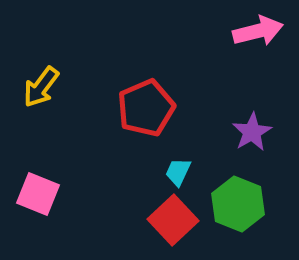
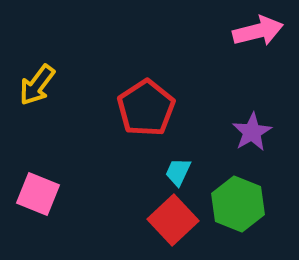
yellow arrow: moved 4 px left, 2 px up
red pentagon: rotated 10 degrees counterclockwise
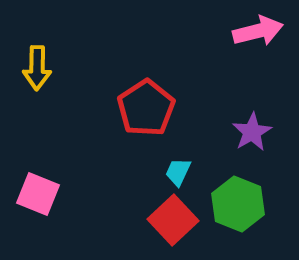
yellow arrow: moved 17 px up; rotated 36 degrees counterclockwise
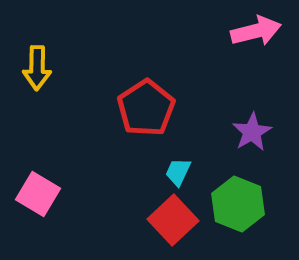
pink arrow: moved 2 px left
pink square: rotated 9 degrees clockwise
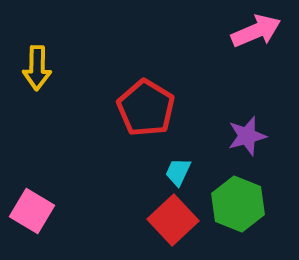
pink arrow: rotated 9 degrees counterclockwise
red pentagon: rotated 8 degrees counterclockwise
purple star: moved 5 px left, 4 px down; rotated 15 degrees clockwise
pink square: moved 6 px left, 17 px down
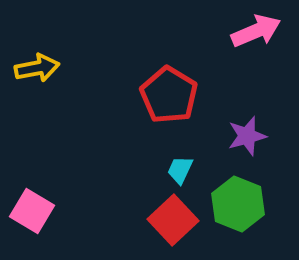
yellow arrow: rotated 102 degrees counterclockwise
red pentagon: moved 23 px right, 13 px up
cyan trapezoid: moved 2 px right, 2 px up
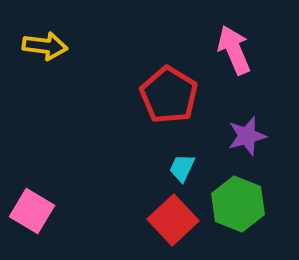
pink arrow: moved 22 px left, 19 px down; rotated 90 degrees counterclockwise
yellow arrow: moved 8 px right, 22 px up; rotated 18 degrees clockwise
cyan trapezoid: moved 2 px right, 2 px up
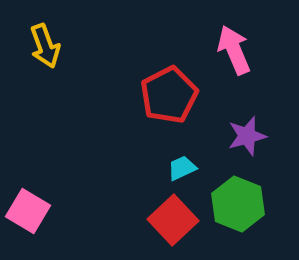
yellow arrow: rotated 63 degrees clockwise
red pentagon: rotated 14 degrees clockwise
cyan trapezoid: rotated 40 degrees clockwise
pink square: moved 4 px left
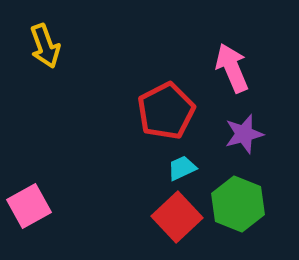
pink arrow: moved 2 px left, 18 px down
red pentagon: moved 3 px left, 16 px down
purple star: moved 3 px left, 2 px up
pink square: moved 1 px right, 5 px up; rotated 30 degrees clockwise
red square: moved 4 px right, 3 px up
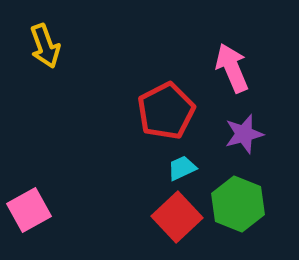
pink square: moved 4 px down
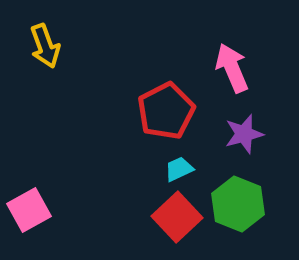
cyan trapezoid: moved 3 px left, 1 px down
